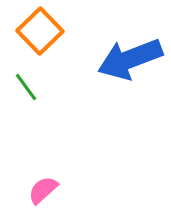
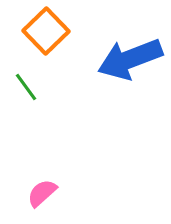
orange square: moved 6 px right
pink semicircle: moved 1 px left, 3 px down
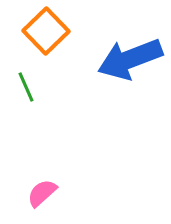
green line: rotated 12 degrees clockwise
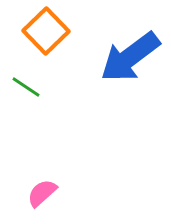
blue arrow: moved 2 px up; rotated 16 degrees counterclockwise
green line: rotated 32 degrees counterclockwise
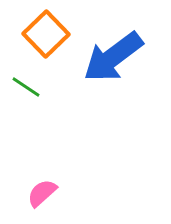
orange square: moved 3 px down
blue arrow: moved 17 px left
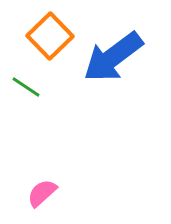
orange square: moved 4 px right, 2 px down
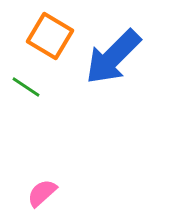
orange square: rotated 15 degrees counterclockwise
blue arrow: rotated 8 degrees counterclockwise
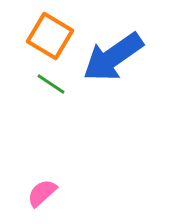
blue arrow: rotated 10 degrees clockwise
green line: moved 25 px right, 3 px up
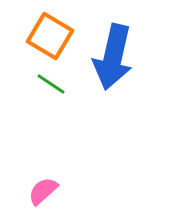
blue arrow: rotated 42 degrees counterclockwise
pink semicircle: moved 1 px right, 2 px up
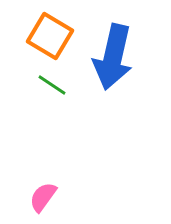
green line: moved 1 px right, 1 px down
pink semicircle: moved 6 px down; rotated 12 degrees counterclockwise
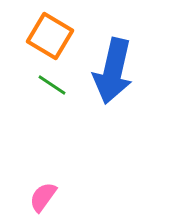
blue arrow: moved 14 px down
